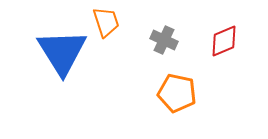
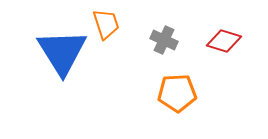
orange trapezoid: moved 2 px down
red diamond: rotated 40 degrees clockwise
orange pentagon: rotated 15 degrees counterclockwise
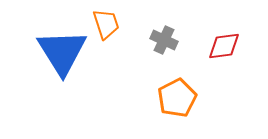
red diamond: moved 5 px down; rotated 24 degrees counterclockwise
orange pentagon: moved 5 px down; rotated 24 degrees counterclockwise
